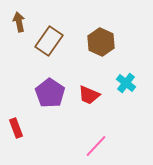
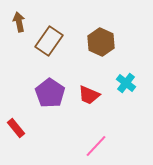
red rectangle: rotated 18 degrees counterclockwise
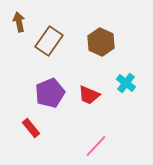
purple pentagon: rotated 16 degrees clockwise
red rectangle: moved 15 px right
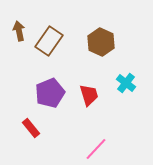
brown arrow: moved 9 px down
red trapezoid: rotated 130 degrees counterclockwise
pink line: moved 3 px down
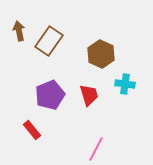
brown hexagon: moved 12 px down
cyan cross: moved 1 px left, 1 px down; rotated 30 degrees counterclockwise
purple pentagon: moved 2 px down
red rectangle: moved 1 px right, 2 px down
pink line: rotated 15 degrees counterclockwise
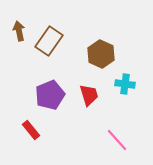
red rectangle: moved 1 px left
pink line: moved 21 px right, 9 px up; rotated 70 degrees counterclockwise
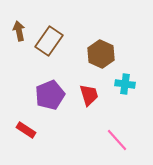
red rectangle: moved 5 px left; rotated 18 degrees counterclockwise
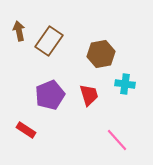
brown hexagon: rotated 24 degrees clockwise
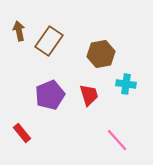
cyan cross: moved 1 px right
red rectangle: moved 4 px left, 3 px down; rotated 18 degrees clockwise
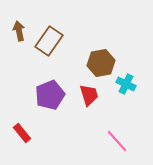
brown hexagon: moved 9 px down
cyan cross: rotated 18 degrees clockwise
pink line: moved 1 px down
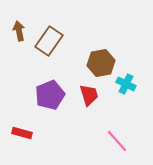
red rectangle: rotated 36 degrees counterclockwise
